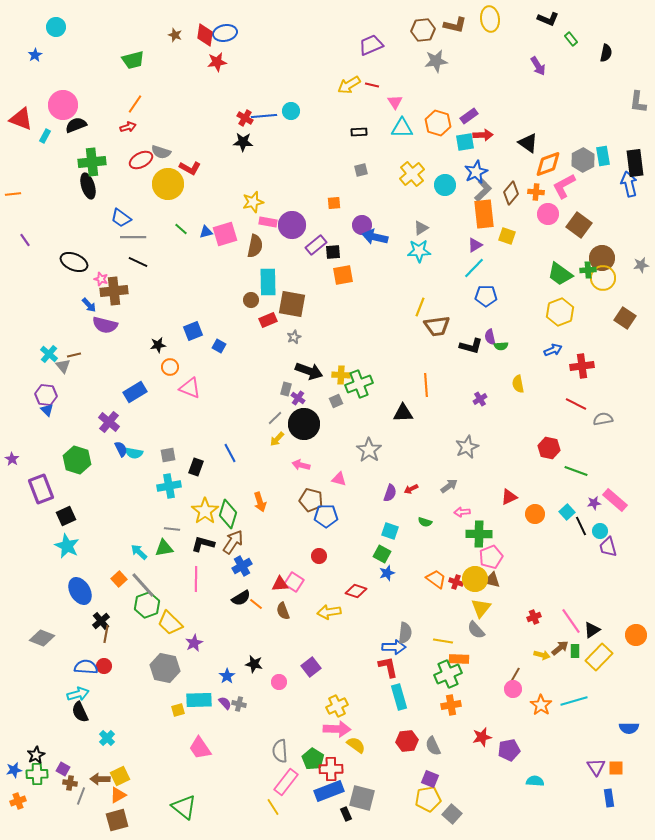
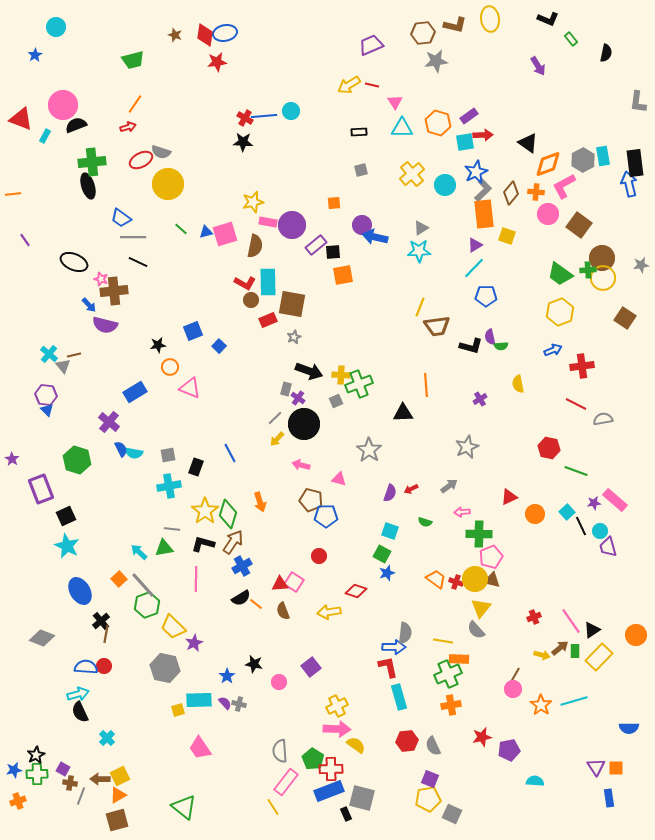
brown hexagon at (423, 30): moved 3 px down
red L-shape at (190, 168): moved 55 px right, 115 px down
blue square at (219, 346): rotated 16 degrees clockwise
yellow trapezoid at (170, 623): moved 3 px right, 4 px down
gray square at (452, 814): rotated 18 degrees counterclockwise
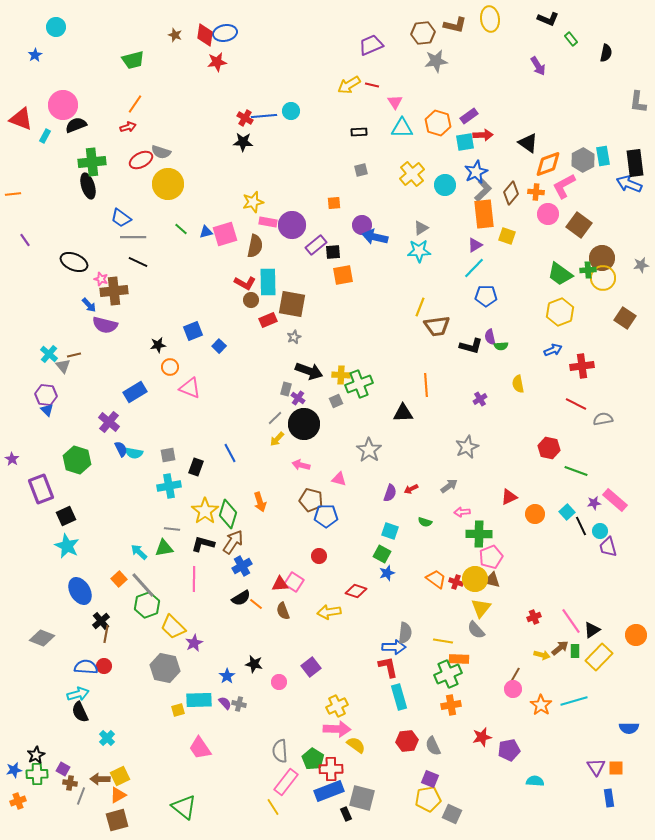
blue arrow at (629, 184): rotated 55 degrees counterclockwise
pink line at (196, 579): moved 2 px left
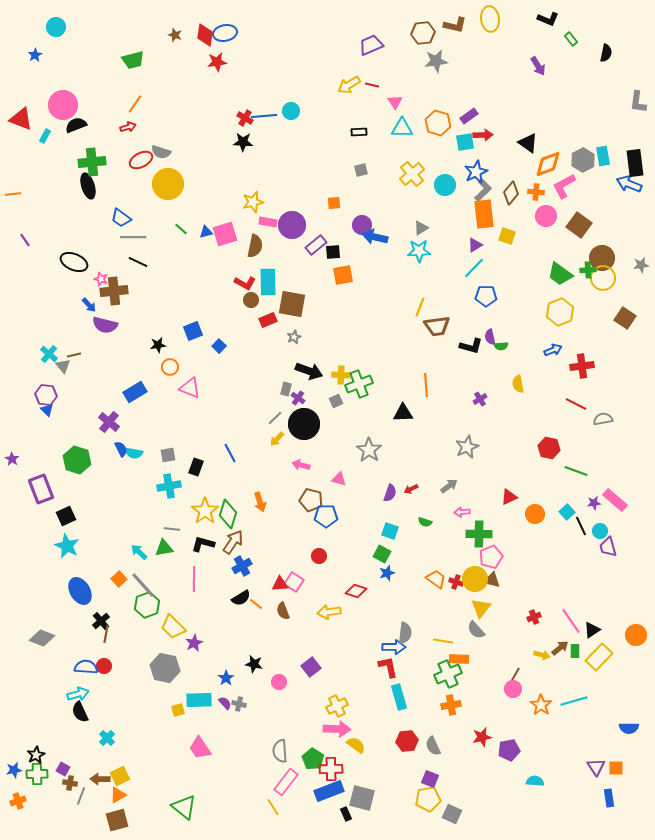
pink circle at (548, 214): moved 2 px left, 2 px down
blue star at (227, 676): moved 1 px left, 2 px down
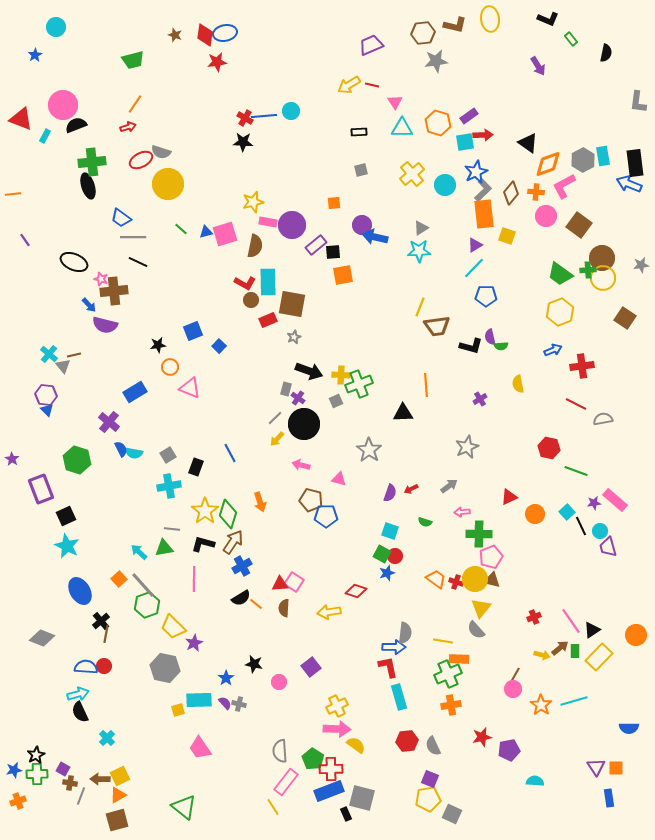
gray square at (168, 455): rotated 21 degrees counterclockwise
red circle at (319, 556): moved 76 px right
brown semicircle at (283, 611): moved 1 px right, 3 px up; rotated 24 degrees clockwise
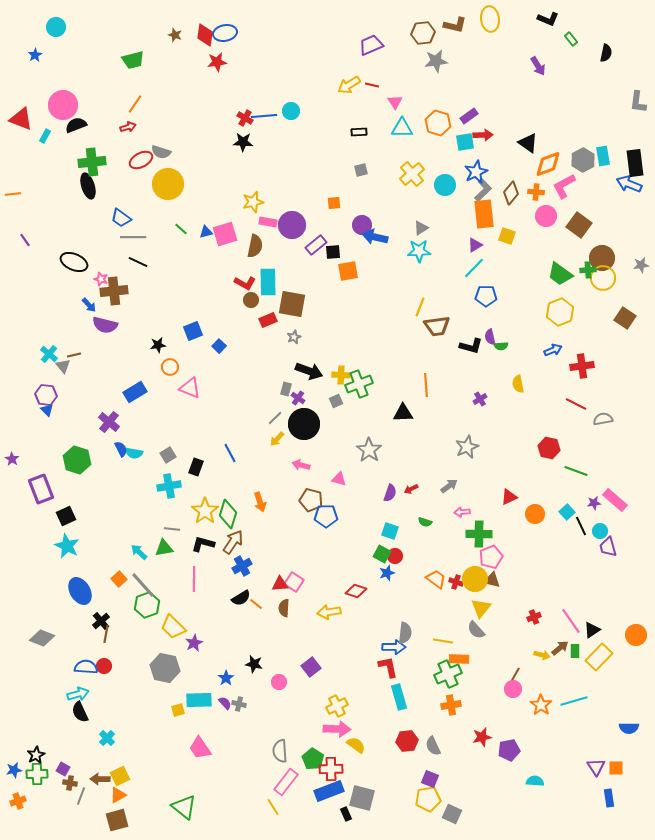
orange square at (343, 275): moved 5 px right, 4 px up
